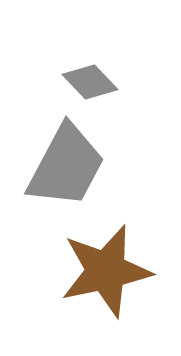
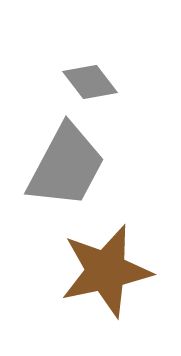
gray diamond: rotated 6 degrees clockwise
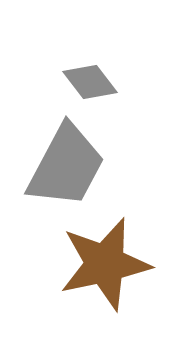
brown star: moved 1 px left, 7 px up
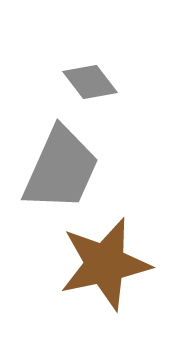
gray trapezoid: moved 5 px left, 3 px down; rotated 4 degrees counterclockwise
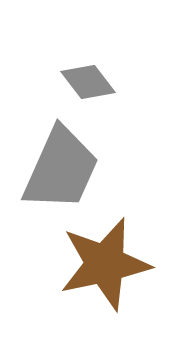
gray diamond: moved 2 px left
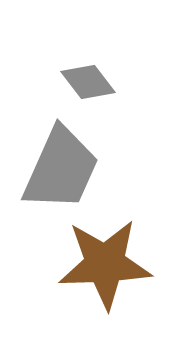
brown star: rotated 10 degrees clockwise
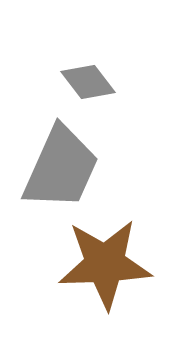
gray trapezoid: moved 1 px up
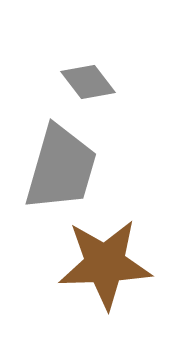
gray trapezoid: rotated 8 degrees counterclockwise
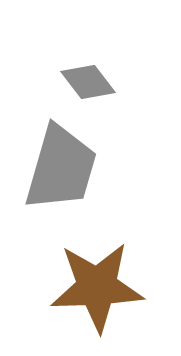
brown star: moved 8 px left, 23 px down
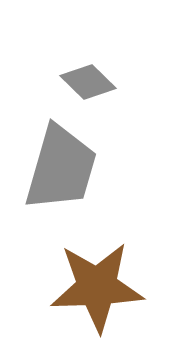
gray diamond: rotated 8 degrees counterclockwise
